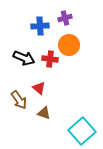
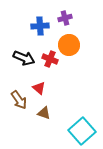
red cross: rotated 14 degrees clockwise
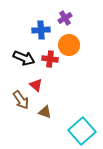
purple cross: rotated 16 degrees counterclockwise
blue cross: moved 1 px right, 4 px down
red cross: rotated 14 degrees counterclockwise
red triangle: moved 3 px left, 3 px up
brown arrow: moved 2 px right
brown triangle: moved 1 px right, 1 px up
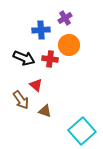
brown triangle: moved 1 px up
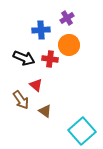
purple cross: moved 2 px right
brown triangle: rotated 16 degrees clockwise
